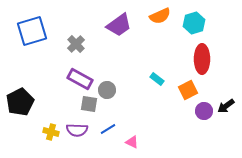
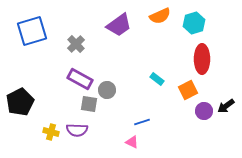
blue line: moved 34 px right, 7 px up; rotated 14 degrees clockwise
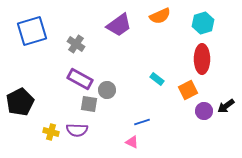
cyan hexagon: moved 9 px right
gray cross: rotated 12 degrees counterclockwise
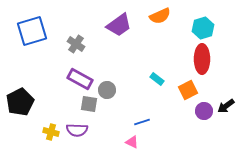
cyan hexagon: moved 5 px down
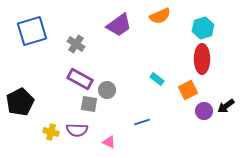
pink triangle: moved 23 px left
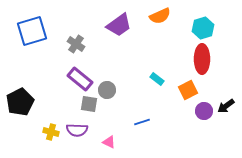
purple rectangle: rotated 10 degrees clockwise
